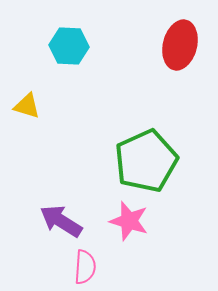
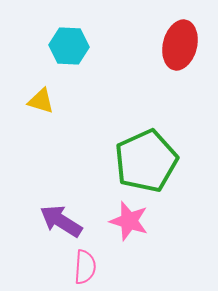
yellow triangle: moved 14 px right, 5 px up
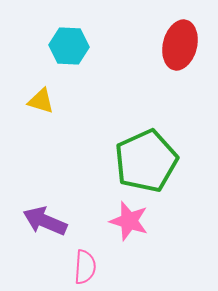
purple arrow: moved 16 px left; rotated 9 degrees counterclockwise
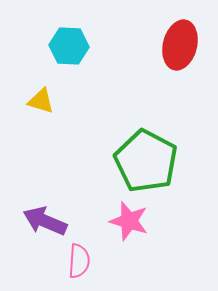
green pentagon: rotated 20 degrees counterclockwise
pink semicircle: moved 6 px left, 6 px up
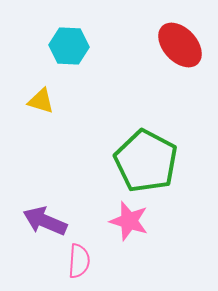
red ellipse: rotated 57 degrees counterclockwise
